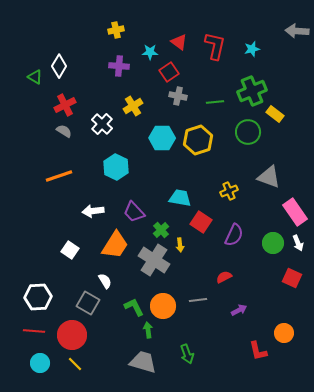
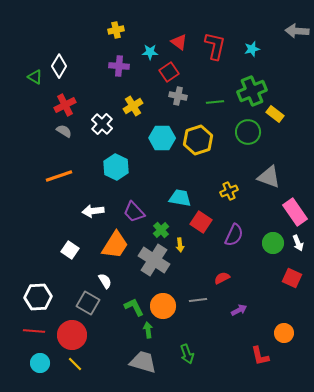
red semicircle at (224, 277): moved 2 px left, 1 px down
red L-shape at (258, 351): moved 2 px right, 5 px down
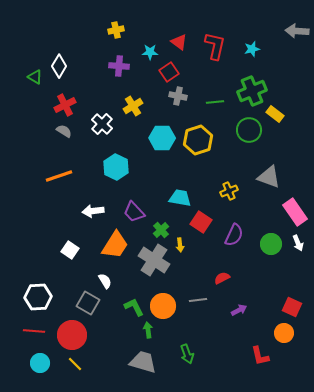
green circle at (248, 132): moved 1 px right, 2 px up
green circle at (273, 243): moved 2 px left, 1 px down
red square at (292, 278): moved 29 px down
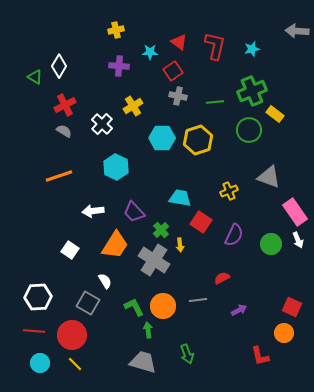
red square at (169, 72): moved 4 px right, 1 px up
white arrow at (298, 243): moved 3 px up
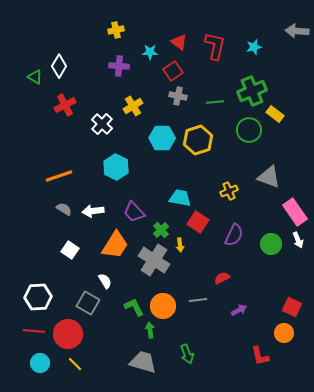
cyan star at (252, 49): moved 2 px right, 2 px up
gray semicircle at (64, 131): moved 78 px down
red square at (201, 222): moved 3 px left
green arrow at (148, 330): moved 2 px right
red circle at (72, 335): moved 4 px left, 1 px up
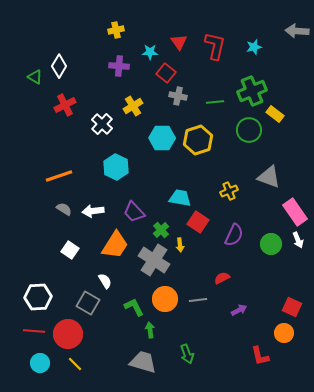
red triangle at (179, 42): rotated 18 degrees clockwise
red square at (173, 71): moved 7 px left, 2 px down; rotated 18 degrees counterclockwise
orange circle at (163, 306): moved 2 px right, 7 px up
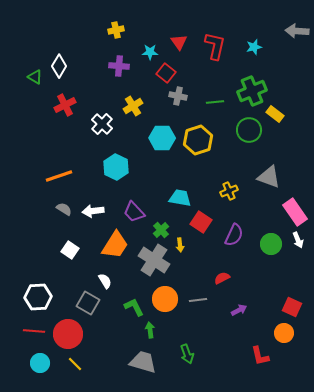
red square at (198, 222): moved 3 px right
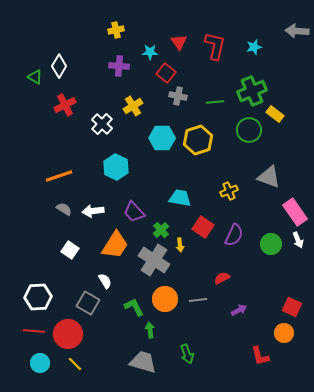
red square at (201, 222): moved 2 px right, 5 px down
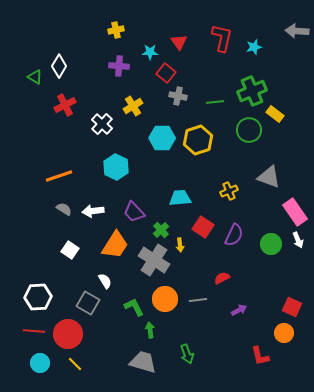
red L-shape at (215, 46): moved 7 px right, 8 px up
cyan trapezoid at (180, 198): rotated 15 degrees counterclockwise
